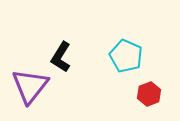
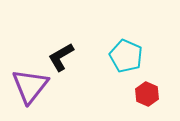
black L-shape: rotated 28 degrees clockwise
red hexagon: moved 2 px left; rotated 15 degrees counterclockwise
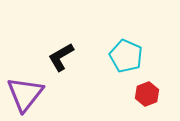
purple triangle: moved 5 px left, 8 px down
red hexagon: rotated 15 degrees clockwise
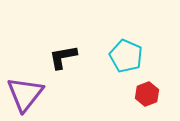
black L-shape: moved 2 px right; rotated 20 degrees clockwise
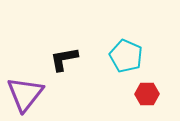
black L-shape: moved 1 px right, 2 px down
red hexagon: rotated 20 degrees clockwise
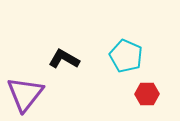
black L-shape: rotated 40 degrees clockwise
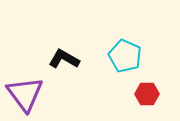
cyan pentagon: moved 1 px left
purple triangle: rotated 15 degrees counterclockwise
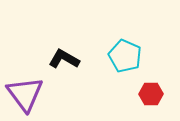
red hexagon: moved 4 px right
